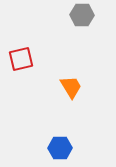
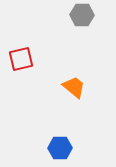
orange trapezoid: moved 3 px right; rotated 20 degrees counterclockwise
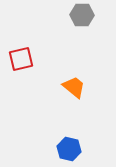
blue hexagon: moved 9 px right, 1 px down; rotated 15 degrees clockwise
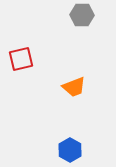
orange trapezoid: rotated 120 degrees clockwise
blue hexagon: moved 1 px right, 1 px down; rotated 15 degrees clockwise
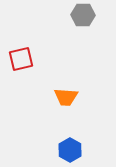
gray hexagon: moved 1 px right
orange trapezoid: moved 8 px left, 10 px down; rotated 25 degrees clockwise
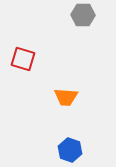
red square: moved 2 px right; rotated 30 degrees clockwise
blue hexagon: rotated 10 degrees counterclockwise
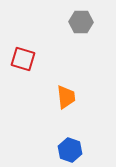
gray hexagon: moved 2 px left, 7 px down
orange trapezoid: rotated 100 degrees counterclockwise
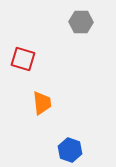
orange trapezoid: moved 24 px left, 6 px down
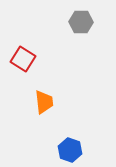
red square: rotated 15 degrees clockwise
orange trapezoid: moved 2 px right, 1 px up
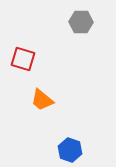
red square: rotated 15 degrees counterclockwise
orange trapezoid: moved 2 px left, 2 px up; rotated 135 degrees clockwise
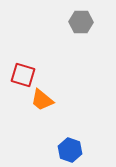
red square: moved 16 px down
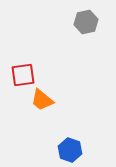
gray hexagon: moved 5 px right; rotated 15 degrees counterclockwise
red square: rotated 25 degrees counterclockwise
